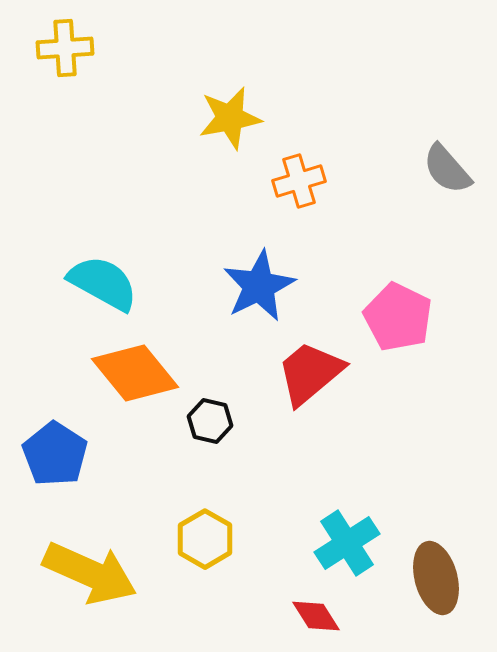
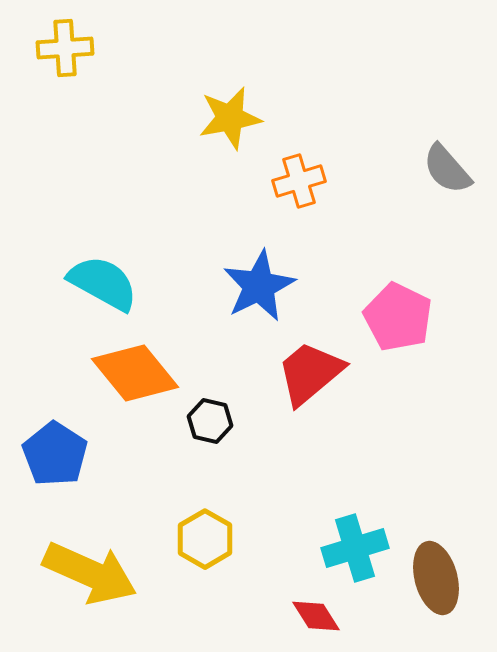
cyan cross: moved 8 px right, 5 px down; rotated 16 degrees clockwise
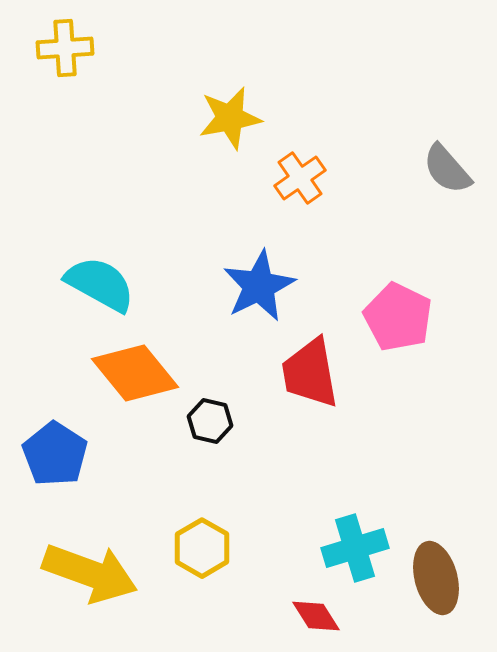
orange cross: moved 1 px right, 3 px up; rotated 18 degrees counterclockwise
cyan semicircle: moved 3 px left, 1 px down
red trapezoid: rotated 60 degrees counterclockwise
yellow hexagon: moved 3 px left, 9 px down
yellow arrow: rotated 4 degrees counterclockwise
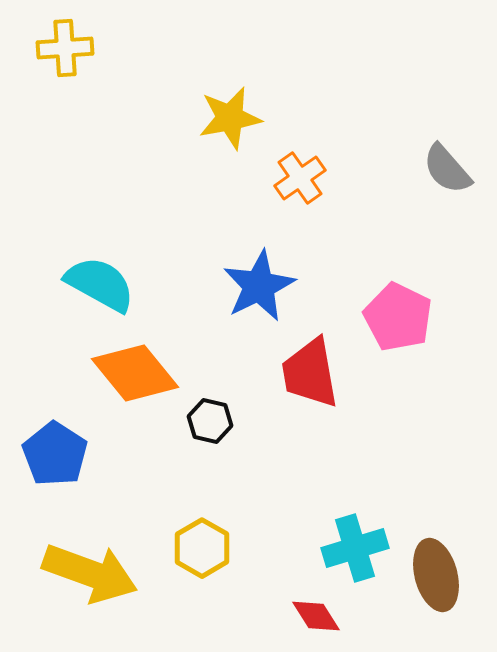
brown ellipse: moved 3 px up
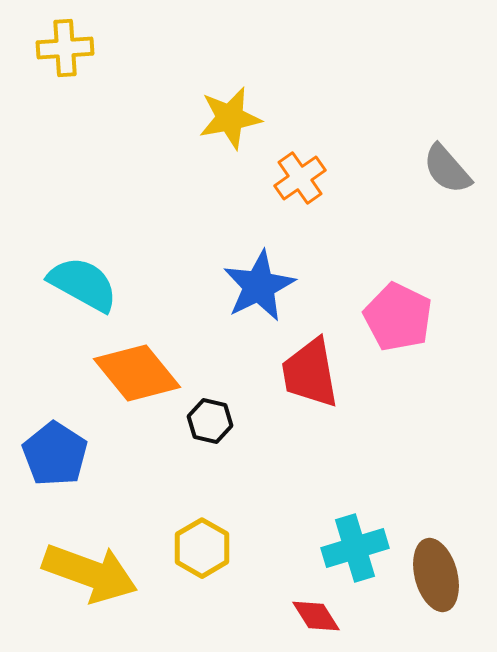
cyan semicircle: moved 17 px left
orange diamond: moved 2 px right
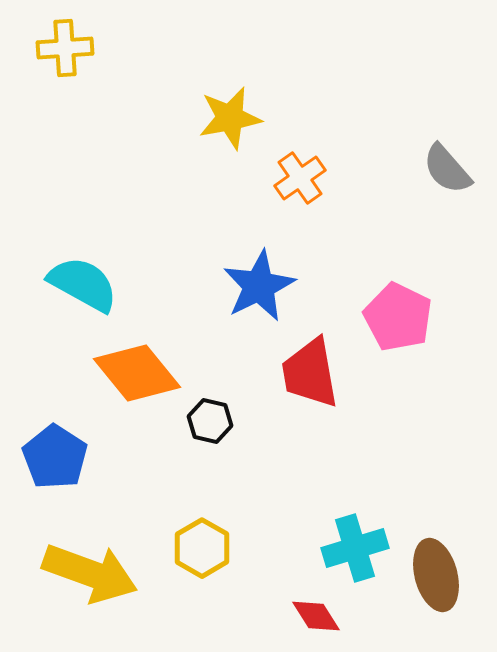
blue pentagon: moved 3 px down
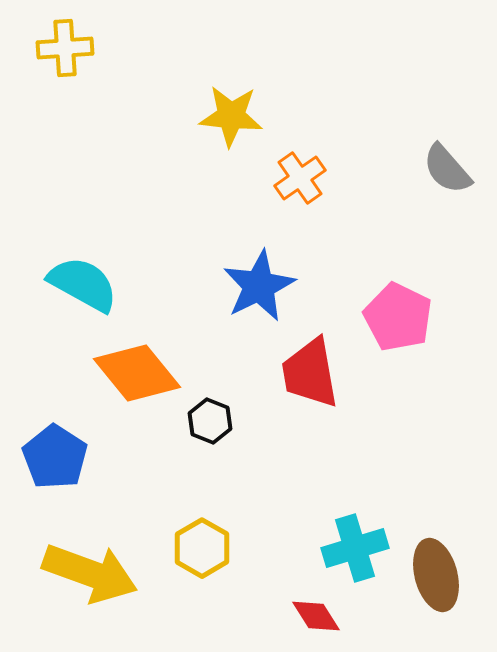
yellow star: moved 1 px right, 2 px up; rotated 16 degrees clockwise
black hexagon: rotated 9 degrees clockwise
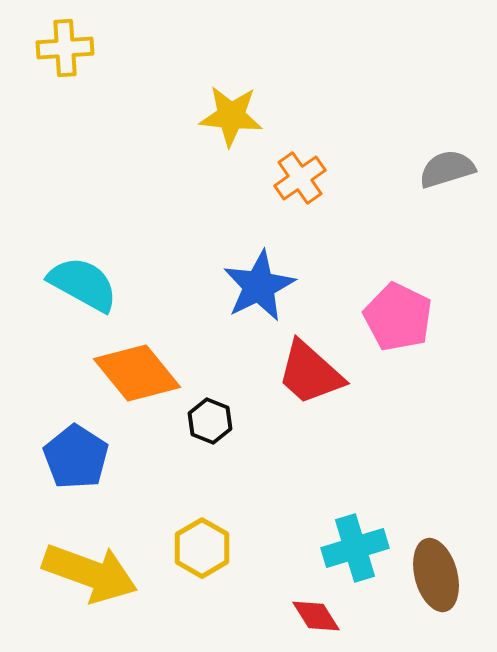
gray semicircle: rotated 114 degrees clockwise
red trapezoid: rotated 38 degrees counterclockwise
blue pentagon: moved 21 px right
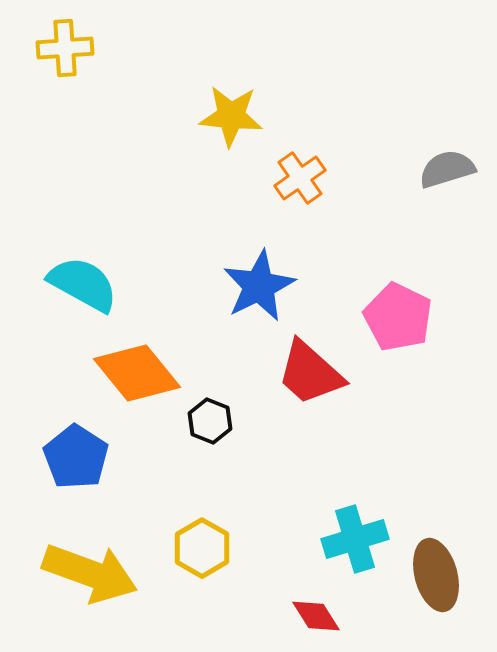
cyan cross: moved 9 px up
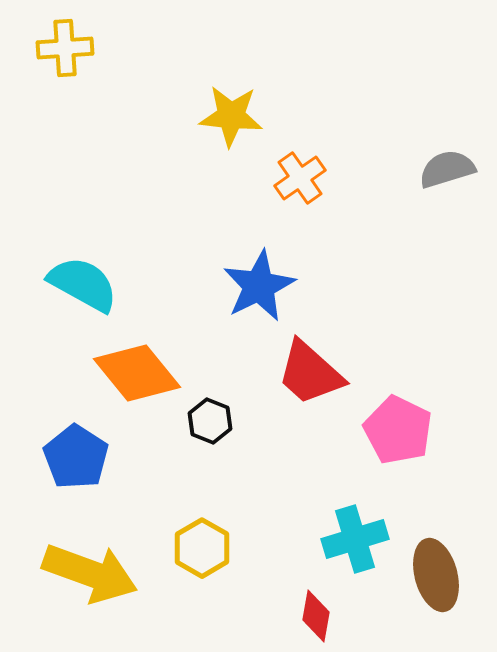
pink pentagon: moved 113 px down
red diamond: rotated 42 degrees clockwise
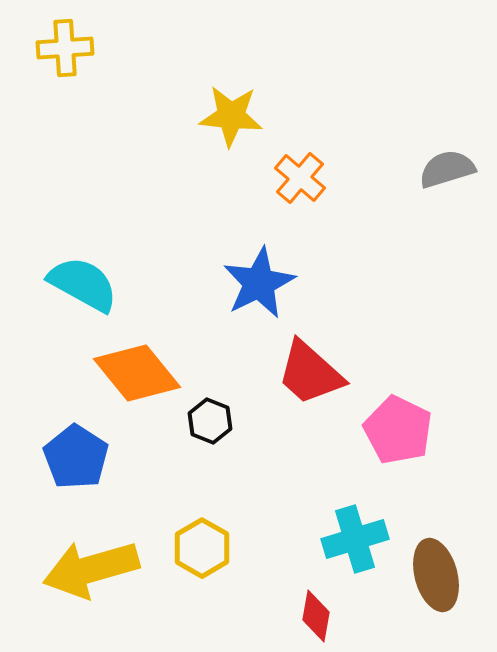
orange cross: rotated 15 degrees counterclockwise
blue star: moved 3 px up
yellow arrow: moved 1 px right, 4 px up; rotated 144 degrees clockwise
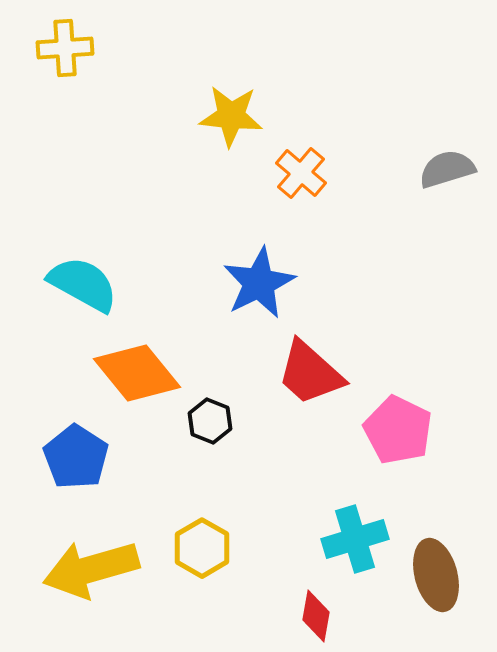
orange cross: moved 1 px right, 5 px up
